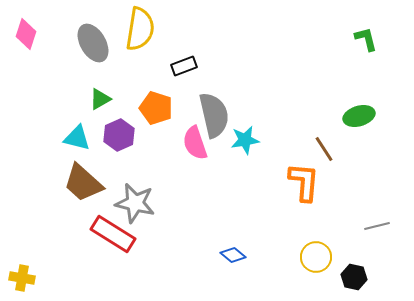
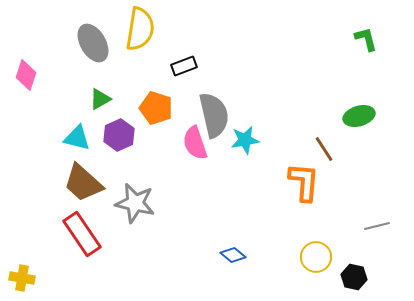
pink diamond: moved 41 px down
red rectangle: moved 31 px left; rotated 24 degrees clockwise
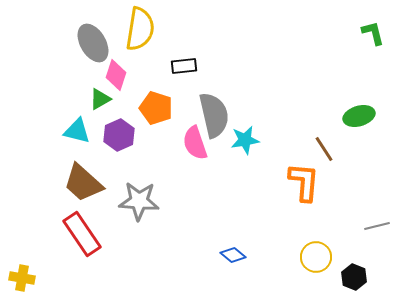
green L-shape: moved 7 px right, 6 px up
black rectangle: rotated 15 degrees clockwise
pink diamond: moved 90 px right
cyan triangle: moved 7 px up
gray star: moved 4 px right, 2 px up; rotated 9 degrees counterclockwise
black hexagon: rotated 10 degrees clockwise
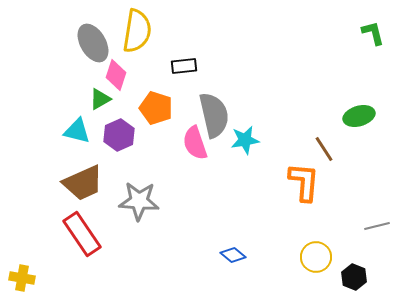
yellow semicircle: moved 3 px left, 2 px down
brown trapezoid: rotated 66 degrees counterclockwise
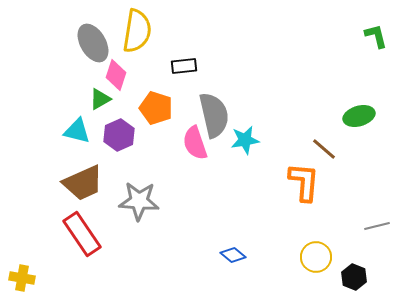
green L-shape: moved 3 px right, 3 px down
brown line: rotated 16 degrees counterclockwise
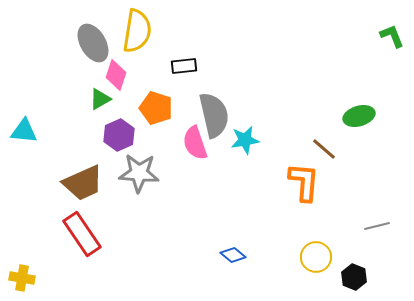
green L-shape: moved 16 px right; rotated 8 degrees counterclockwise
cyan triangle: moved 53 px left; rotated 8 degrees counterclockwise
gray star: moved 28 px up
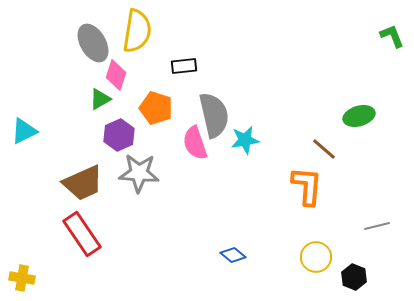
cyan triangle: rotated 32 degrees counterclockwise
orange L-shape: moved 3 px right, 4 px down
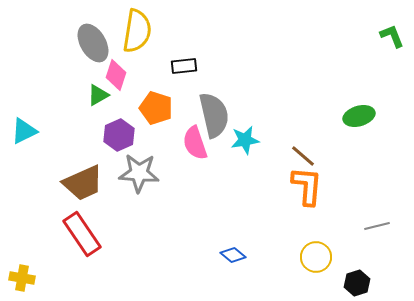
green triangle: moved 2 px left, 4 px up
brown line: moved 21 px left, 7 px down
black hexagon: moved 3 px right, 6 px down; rotated 20 degrees clockwise
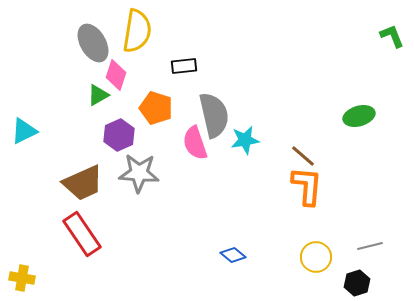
gray line: moved 7 px left, 20 px down
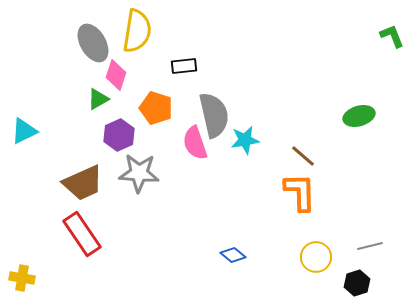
green triangle: moved 4 px down
orange L-shape: moved 7 px left, 6 px down; rotated 6 degrees counterclockwise
